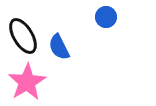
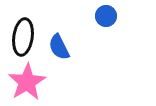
blue circle: moved 1 px up
black ellipse: moved 1 px down; rotated 39 degrees clockwise
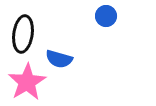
black ellipse: moved 3 px up
blue semicircle: moved 12 px down; rotated 48 degrees counterclockwise
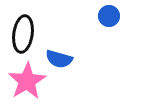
blue circle: moved 3 px right
pink star: moved 1 px up
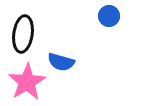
blue semicircle: moved 2 px right, 3 px down
pink star: moved 1 px down
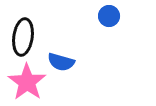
black ellipse: moved 3 px down
pink star: rotated 6 degrees counterclockwise
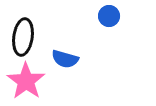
blue semicircle: moved 4 px right, 3 px up
pink star: moved 1 px left, 1 px up
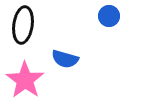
black ellipse: moved 12 px up
pink star: moved 1 px left, 1 px up
